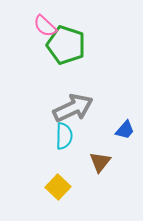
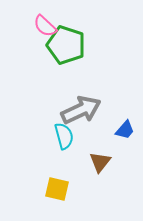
gray arrow: moved 8 px right, 2 px down
cyan semicircle: rotated 16 degrees counterclockwise
yellow square: moved 1 px left, 2 px down; rotated 30 degrees counterclockwise
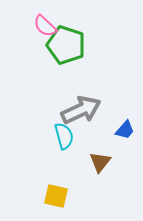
yellow square: moved 1 px left, 7 px down
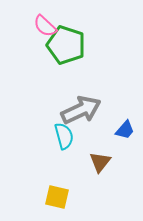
yellow square: moved 1 px right, 1 px down
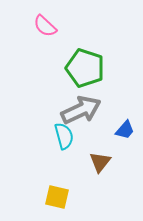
green pentagon: moved 19 px right, 23 px down
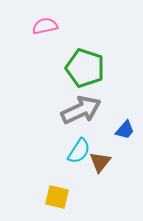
pink semicircle: rotated 125 degrees clockwise
cyan semicircle: moved 15 px right, 15 px down; rotated 48 degrees clockwise
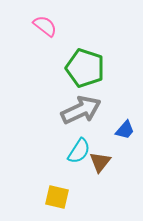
pink semicircle: rotated 50 degrees clockwise
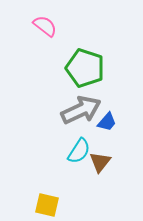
blue trapezoid: moved 18 px left, 8 px up
yellow square: moved 10 px left, 8 px down
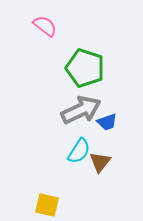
blue trapezoid: rotated 30 degrees clockwise
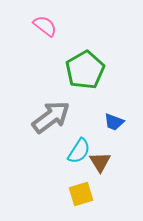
green pentagon: moved 2 px down; rotated 24 degrees clockwise
gray arrow: moved 30 px left, 7 px down; rotated 12 degrees counterclockwise
blue trapezoid: moved 7 px right; rotated 40 degrees clockwise
brown triangle: rotated 10 degrees counterclockwise
yellow square: moved 34 px right, 11 px up; rotated 30 degrees counterclockwise
